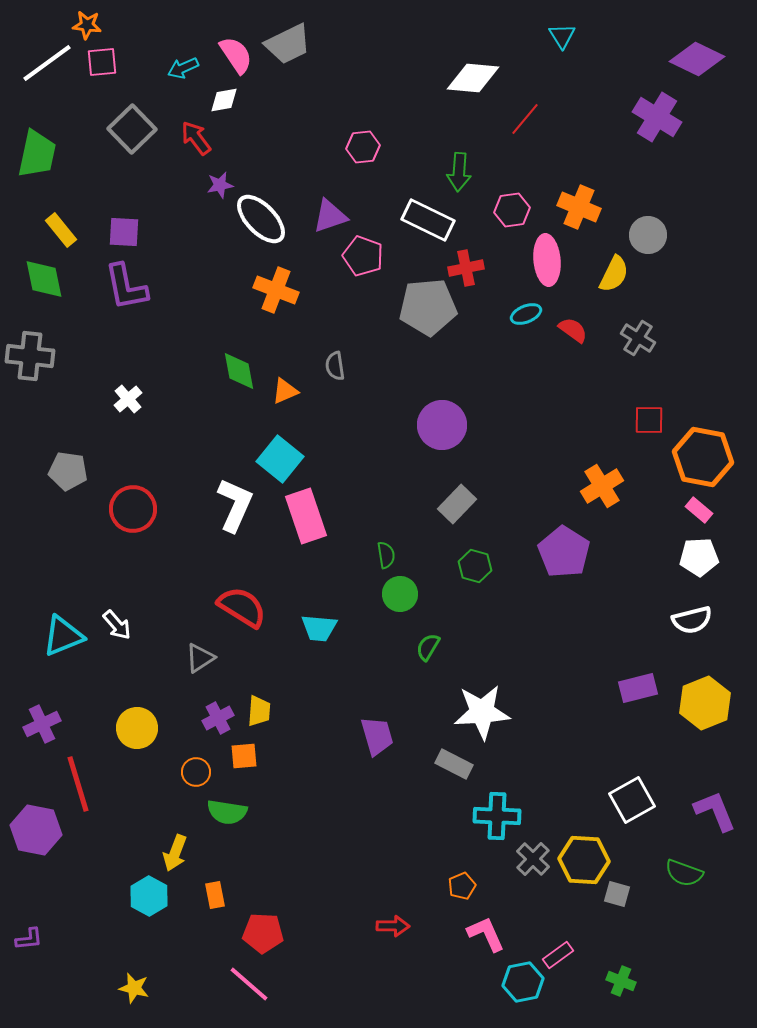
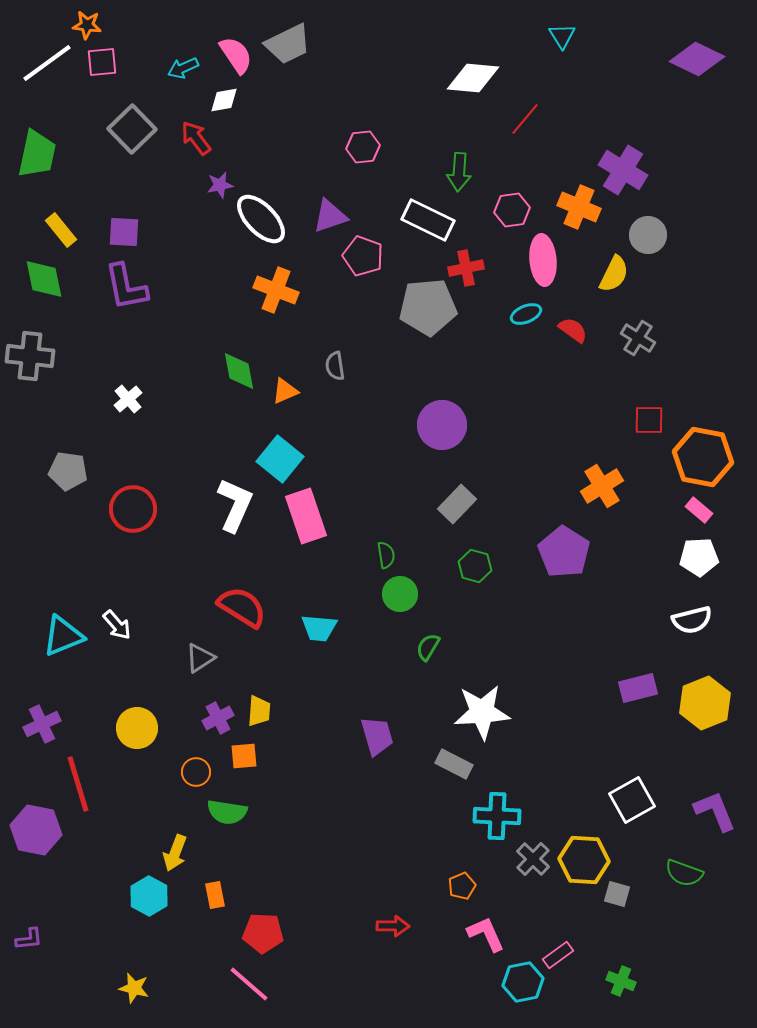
purple cross at (657, 117): moved 34 px left, 53 px down
pink ellipse at (547, 260): moved 4 px left
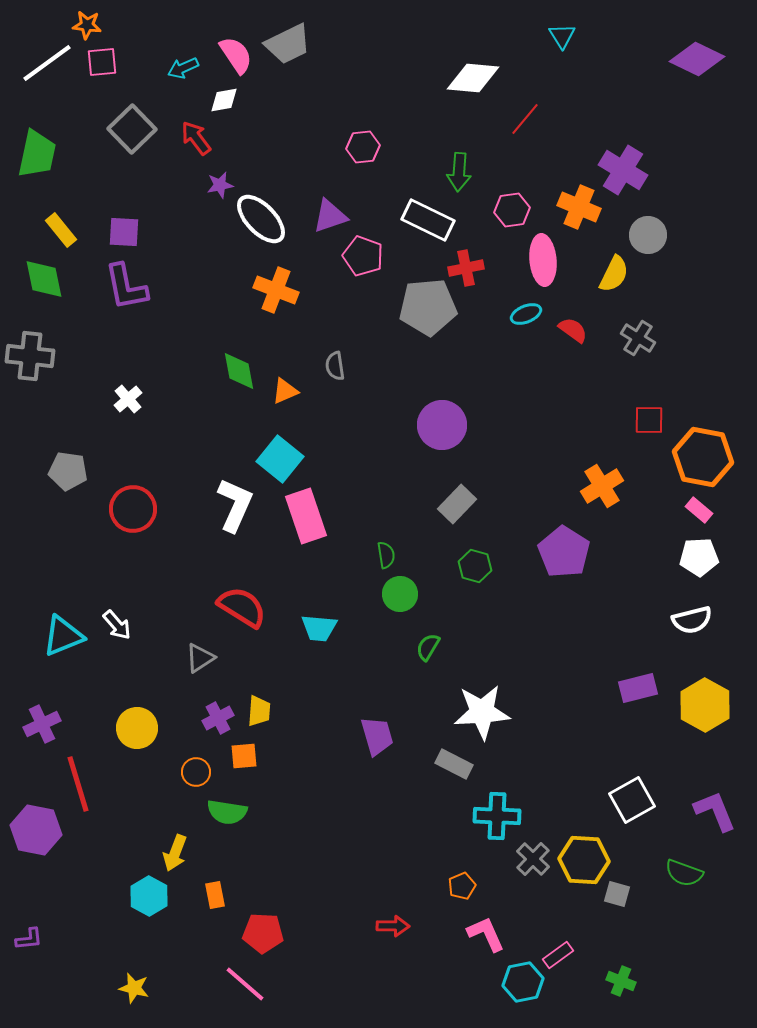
yellow hexagon at (705, 703): moved 2 px down; rotated 9 degrees counterclockwise
pink line at (249, 984): moved 4 px left
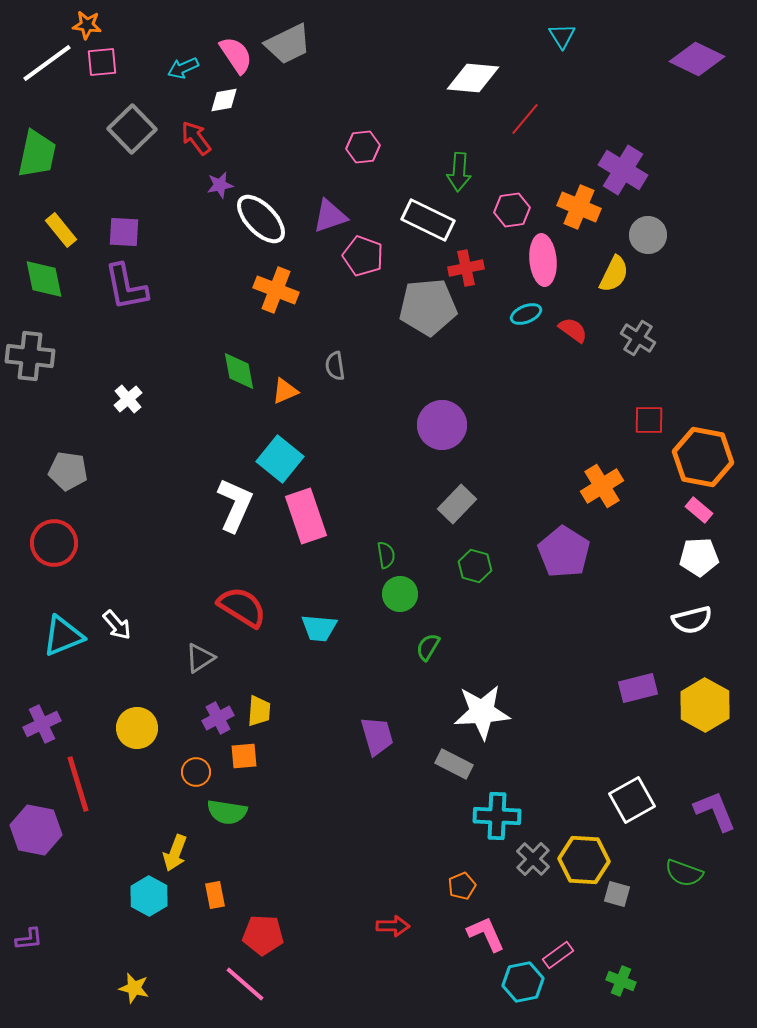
red circle at (133, 509): moved 79 px left, 34 px down
red pentagon at (263, 933): moved 2 px down
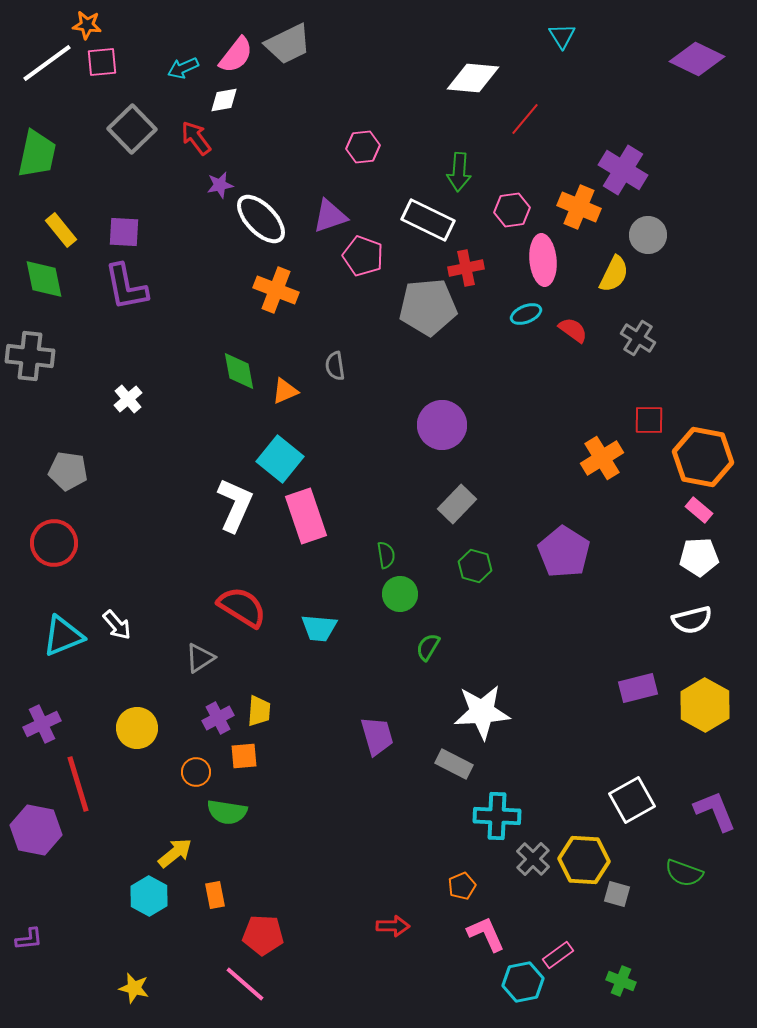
pink semicircle at (236, 55): rotated 72 degrees clockwise
orange cross at (602, 486): moved 28 px up
yellow arrow at (175, 853): rotated 150 degrees counterclockwise
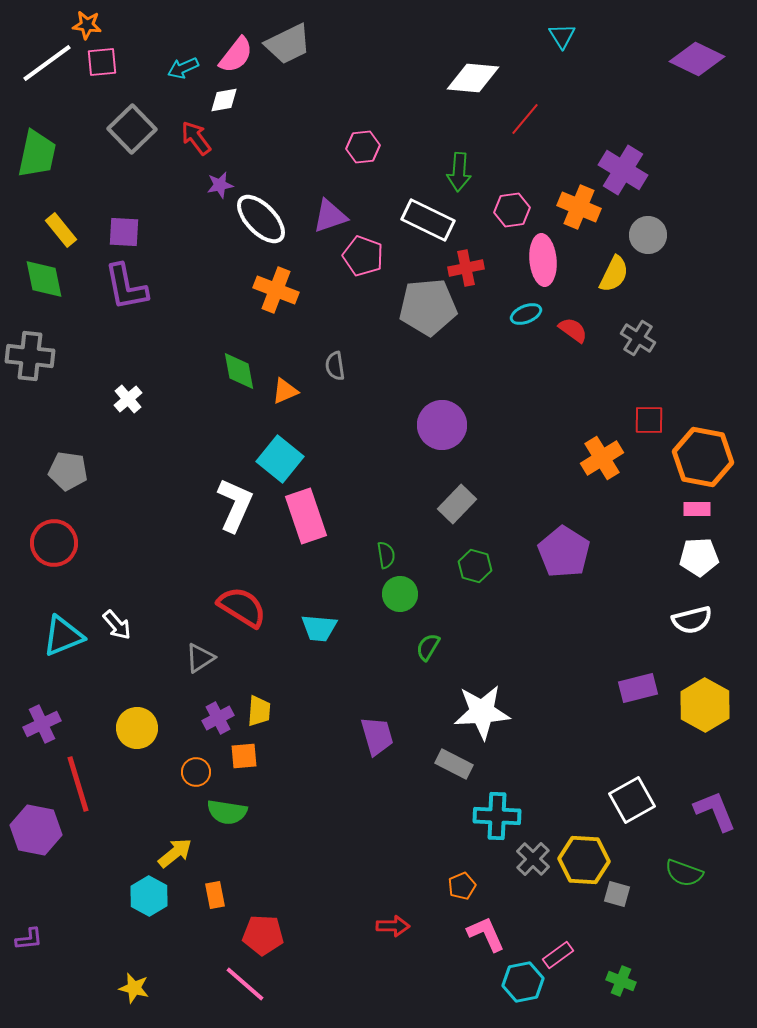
pink rectangle at (699, 510): moved 2 px left, 1 px up; rotated 40 degrees counterclockwise
